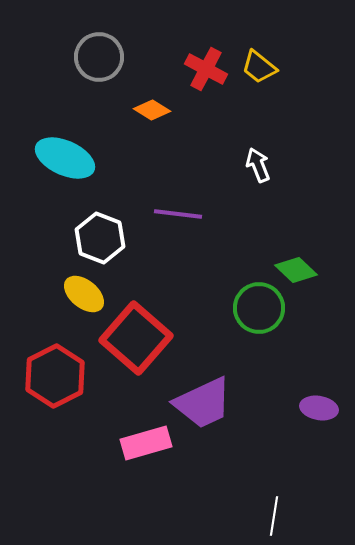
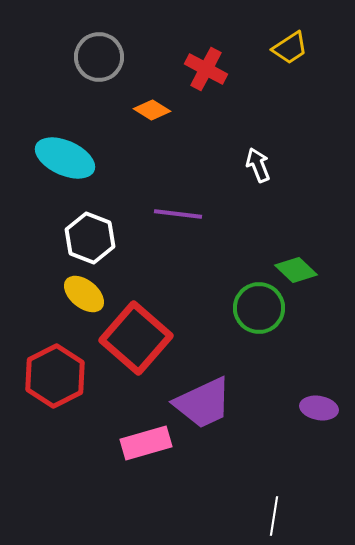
yellow trapezoid: moved 31 px right, 19 px up; rotated 72 degrees counterclockwise
white hexagon: moved 10 px left
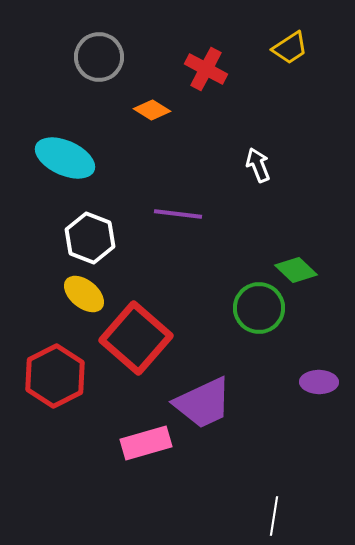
purple ellipse: moved 26 px up; rotated 9 degrees counterclockwise
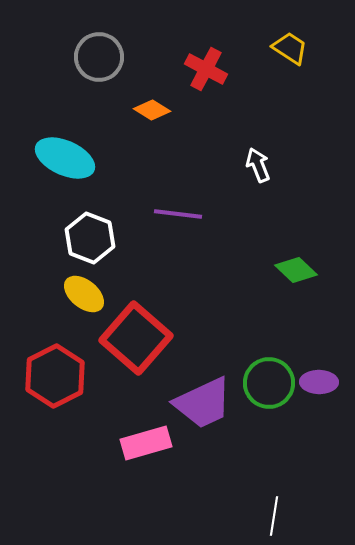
yellow trapezoid: rotated 114 degrees counterclockwise
green circle: moved 10 px right, 75 px down
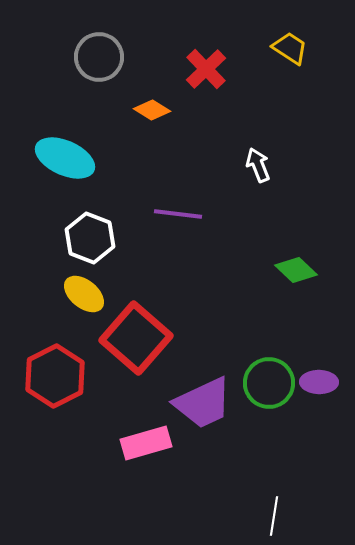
red cross: rotated 18 degrees clockwise
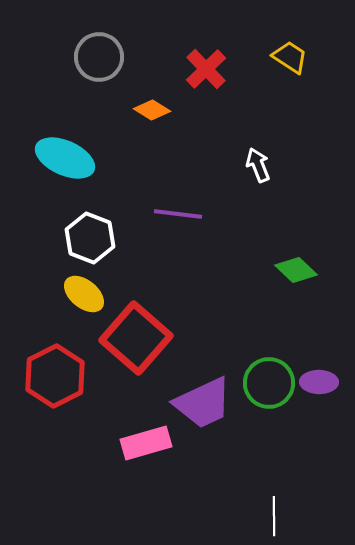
yellow trapezoid: moved 9 px down
white line: rotated 9 degrees counterclockwise
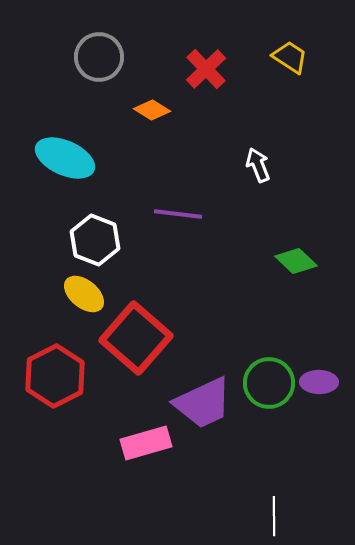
white hexagon: moved 5 px right, 2 px down
green diamond: moved 9 px up
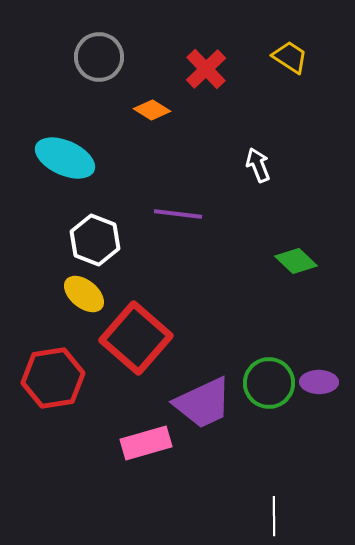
red hexagon: moved 2 px left, 2 px down; rotated 18 degrees clockwise
